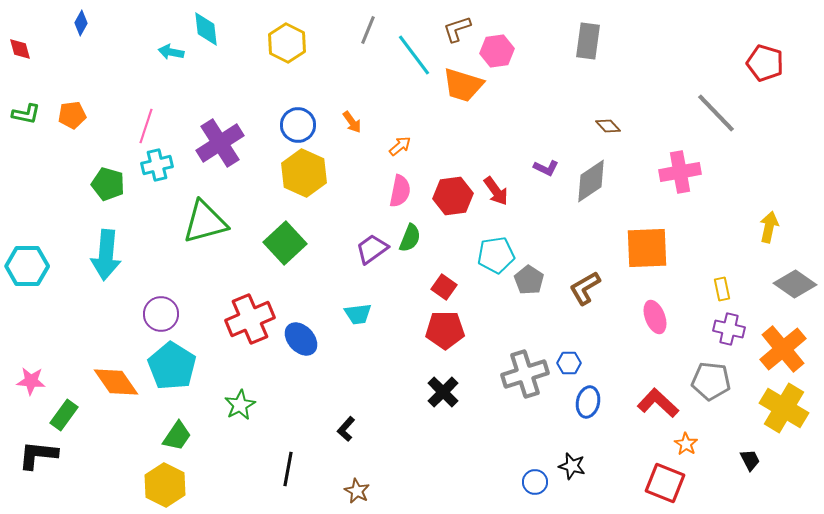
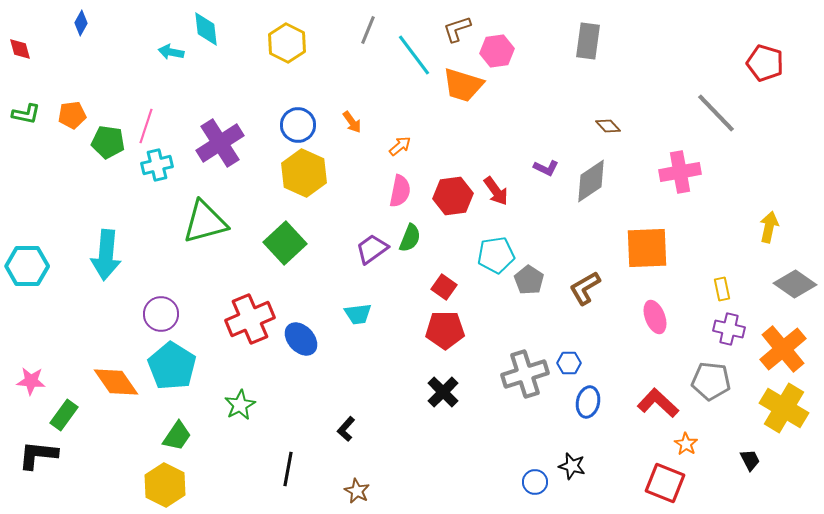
green pentagon at (108, 184): moved 42 px up; rotated 8 degrees counterclockwise
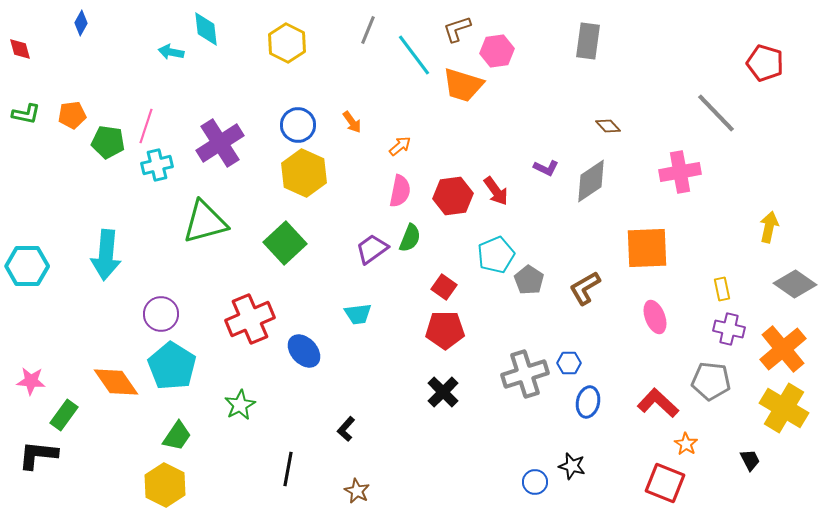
cyan pentagon at (496, 255): rotated 15 degrees counterclockwise
blue ellipse at (301, 339): moved 3 px right, 12 px down
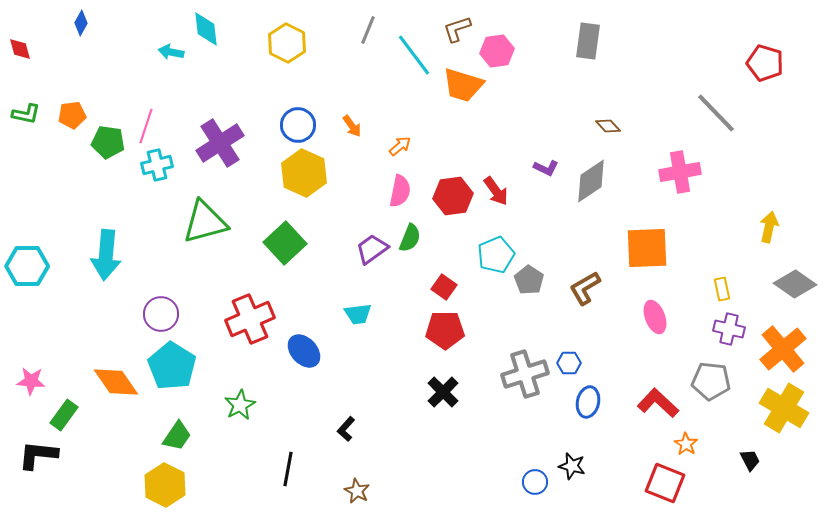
orange arrow at (352, 122): moved 4 px down
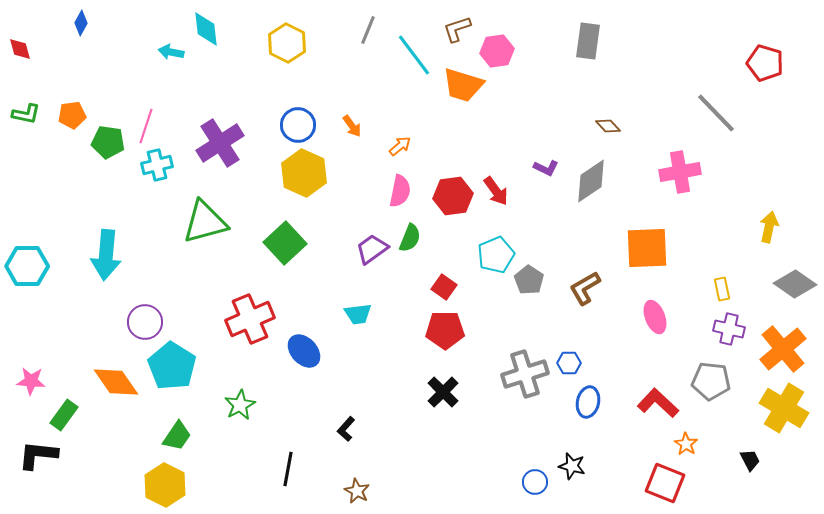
purple circle at (161, 314): moved 16 px left, 8 px down
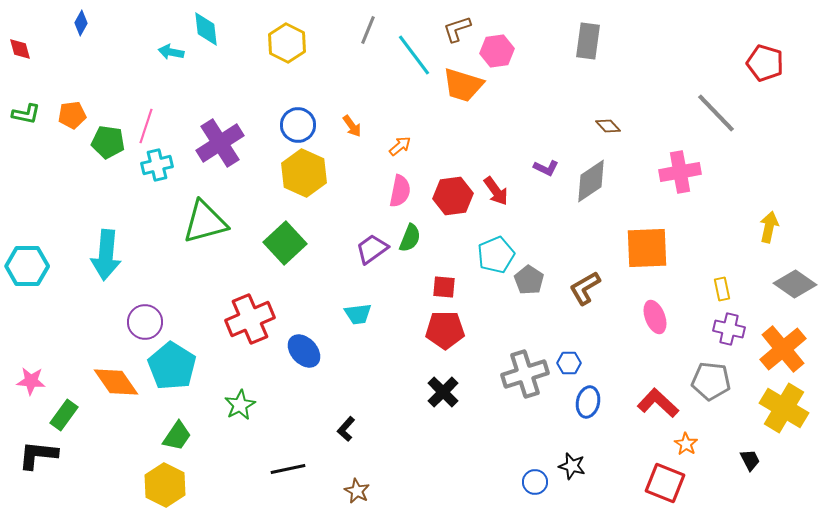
red square at (444, 287): rotated 30 degrees counterclockwise
black line at (288, 469): rotated 68 degrees clockwise
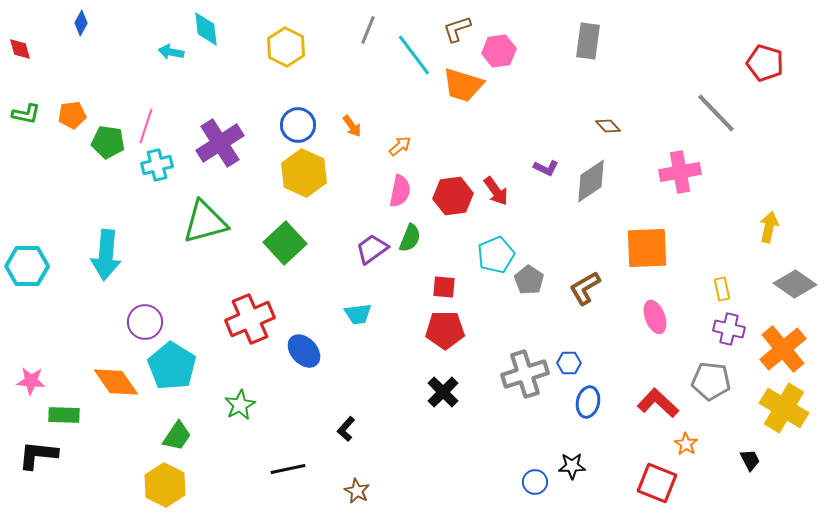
yellow hexagon at (287, 43): moved 1 px left, 4 px down
pink hexagon at (497, 51): moved 2 px right
green rectangle at (64, 415): rotated 56 degrees clockwise
black star at (572, 466): rotated 16 degrees counterclockwise
red square at (665, 483): moved 8 px left
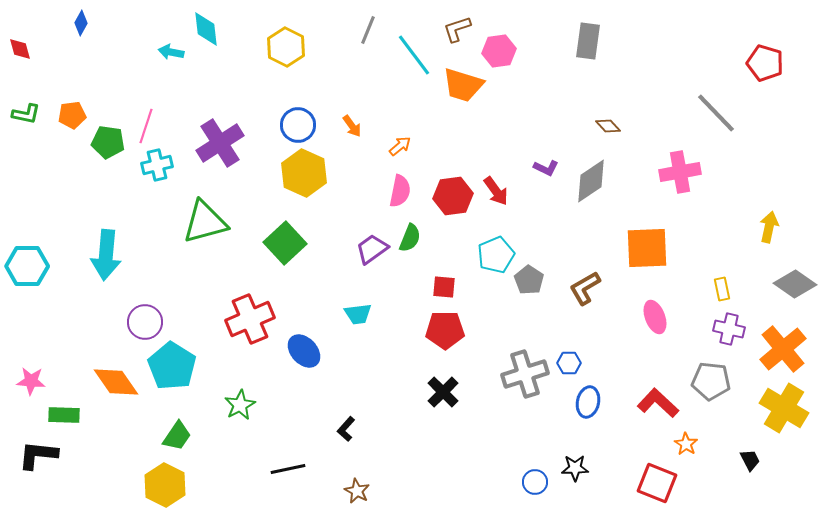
black star at (572, 466): moved 3 px right, 2 px down
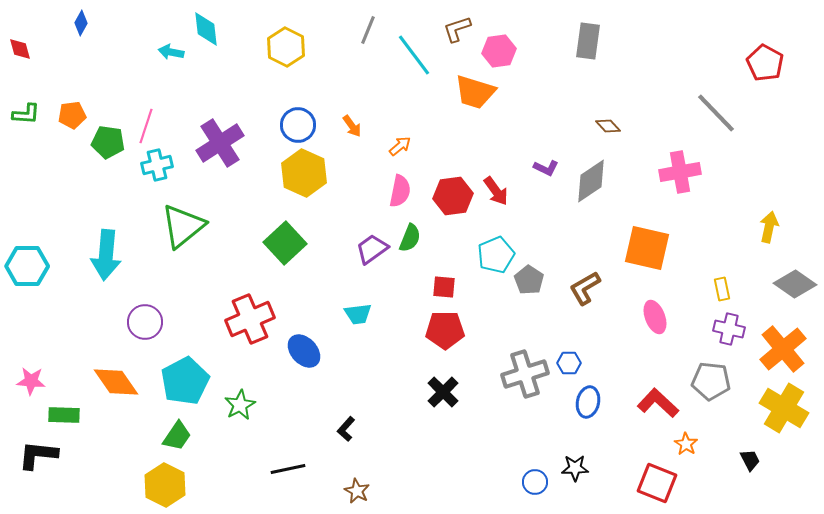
red pentagon at (765, 63): rotated 12 degrees clockwise
orange trapezoid at (463, 85): moved 12 px right, 7 px down
green L-shape at (26, 114): rotated 8 degrees counterclockwise
green triangle at (205, 222): moved 22 px left, 4 px down; rotated 24 degrees counterclockwise
orange square at (647, 248): rotated 15 degrees clockwise
cyan pentagon at (172, 366): moved 13 px right, 15 px down; rotated 12 degrees clockwise
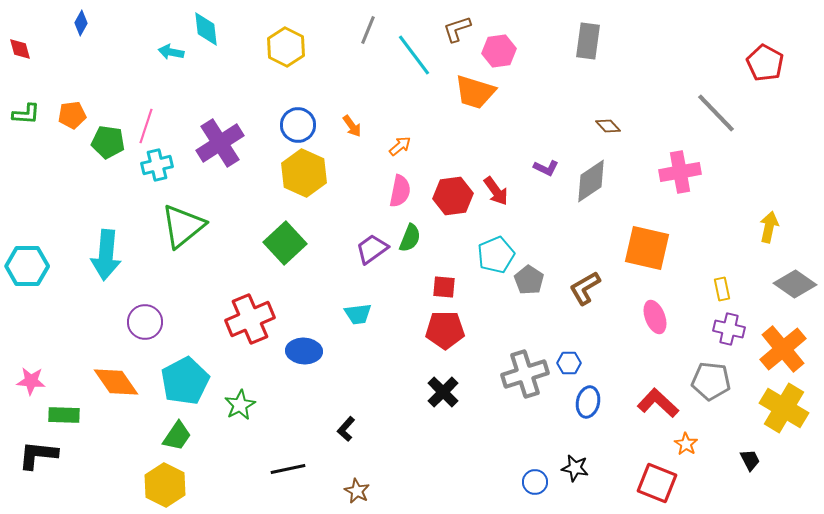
blue ellipse at (304, 351): rotated 44 degrees counterclockwise
black star at (575, 468): rotated 12 degrees clockwise
